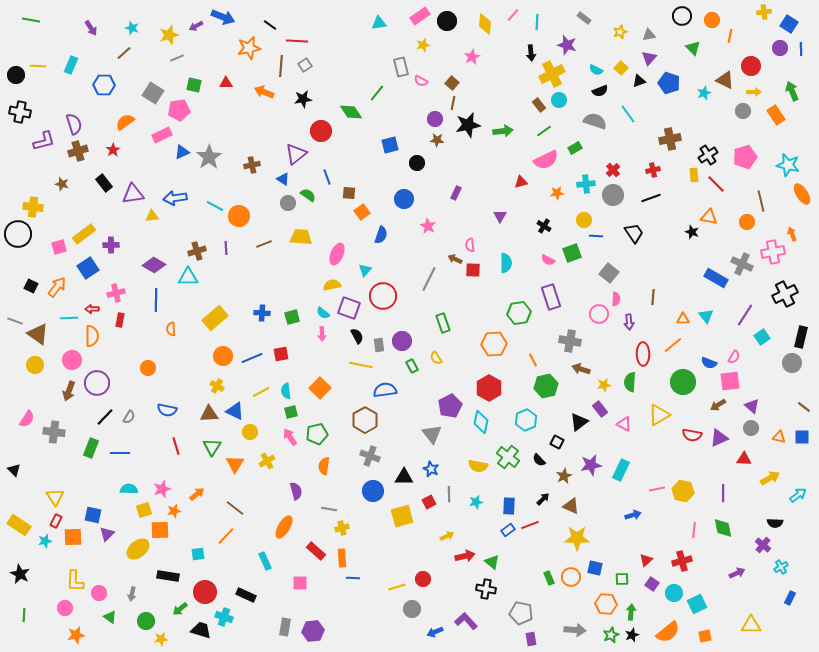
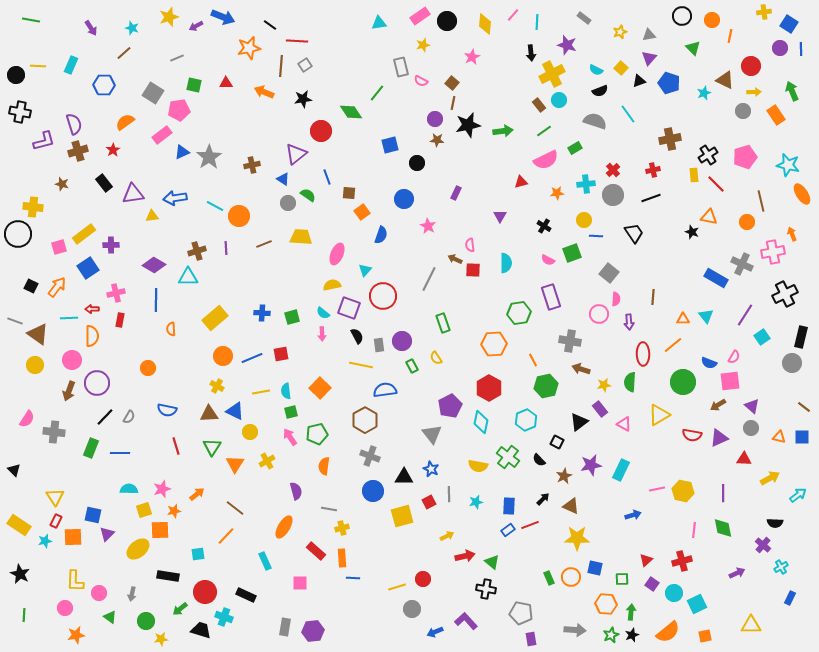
yellow star at (169, 35): moved 18 px up
pink rectangle at (162, 135): rotated 12 degrees counterclockwise
yellow line at (261, 392): rotated 18 degrees clockwise
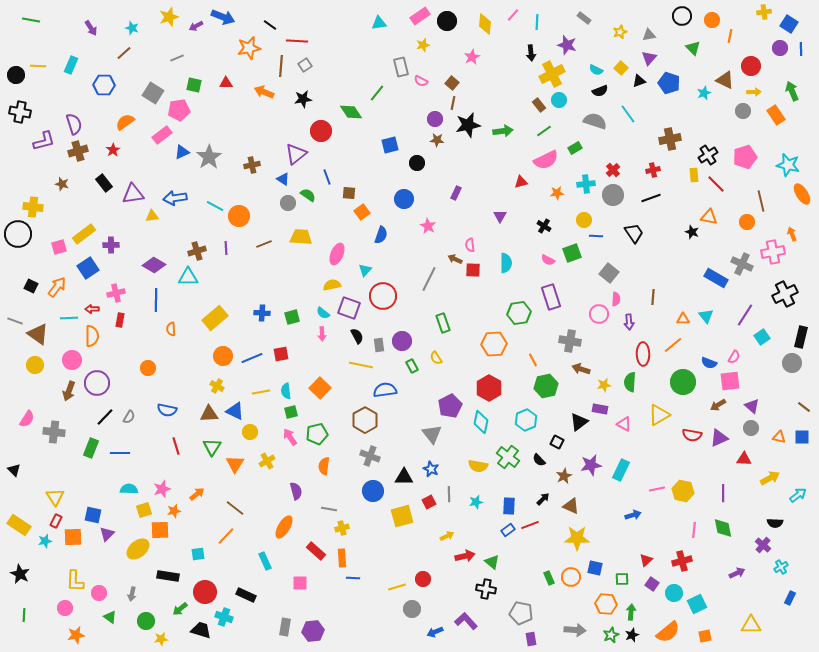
purple rectangle at (600, 409): rotated 42 degrees counterclockwise
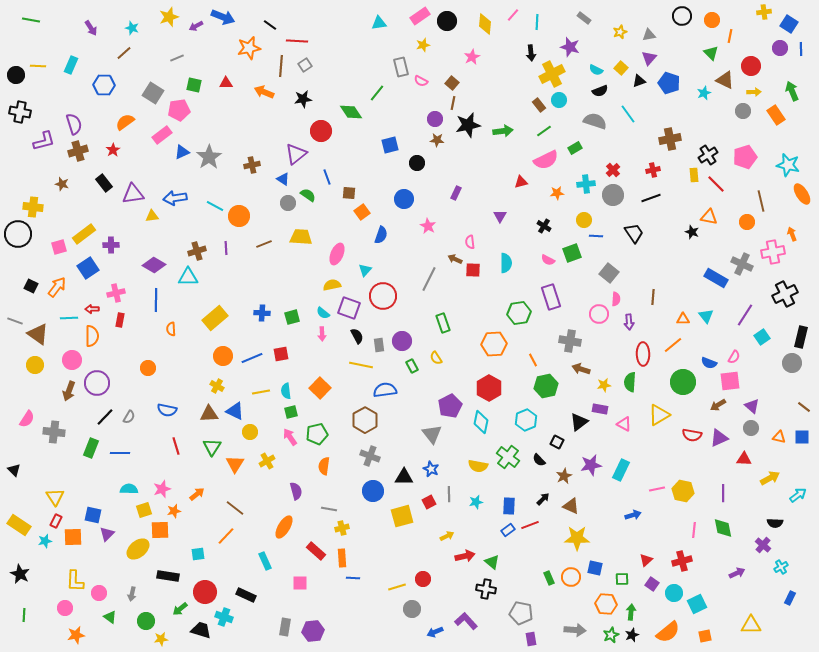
purple star at (567, 45): moved 3 px right, 2 px down
green triangle at (693, 48): moved 18 px right, 5 px down
pink semicircle at (470, 245): moved 3 px up
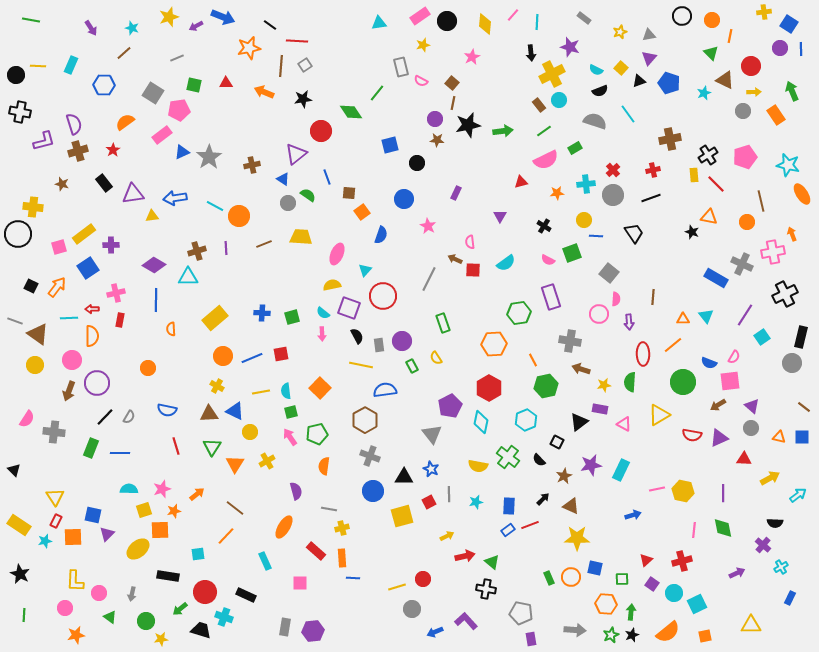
cyan semicircle at (506, 263): rotated 54 degrees clockwise
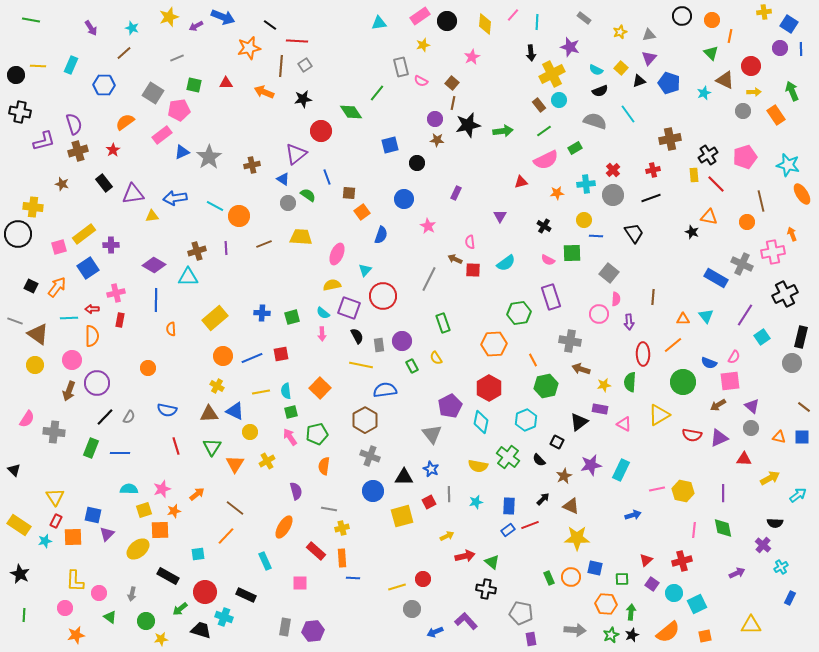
green square at (572, 253): rotated 18 degrees clockwise
black rectangle at (168, 576): rotated 20 degrees clockwise
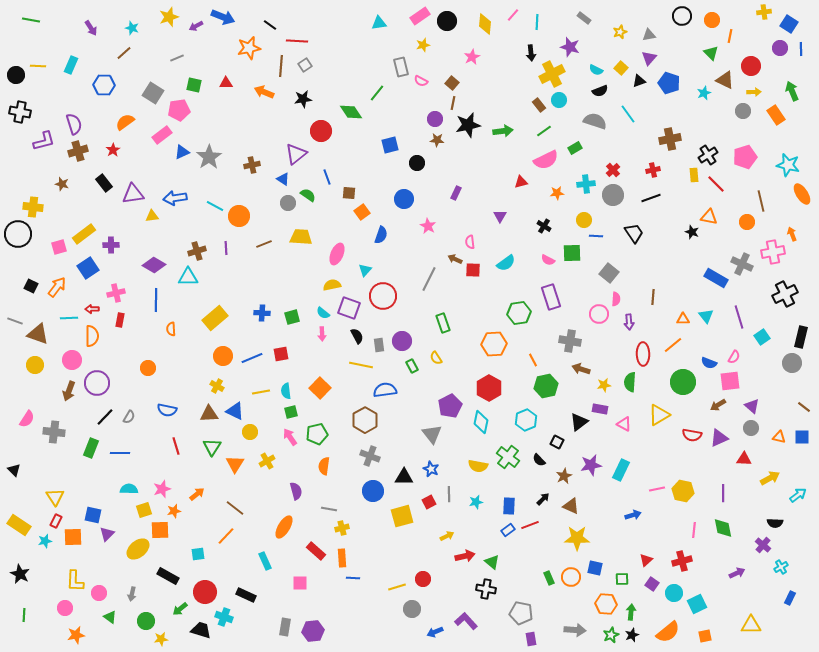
purple line at (745, 315): moved 6 px left, 2 px down; rotated 50 degrees counterclockwise
brown triangle at (38, 334): rotated 15 degrees counterclockwise
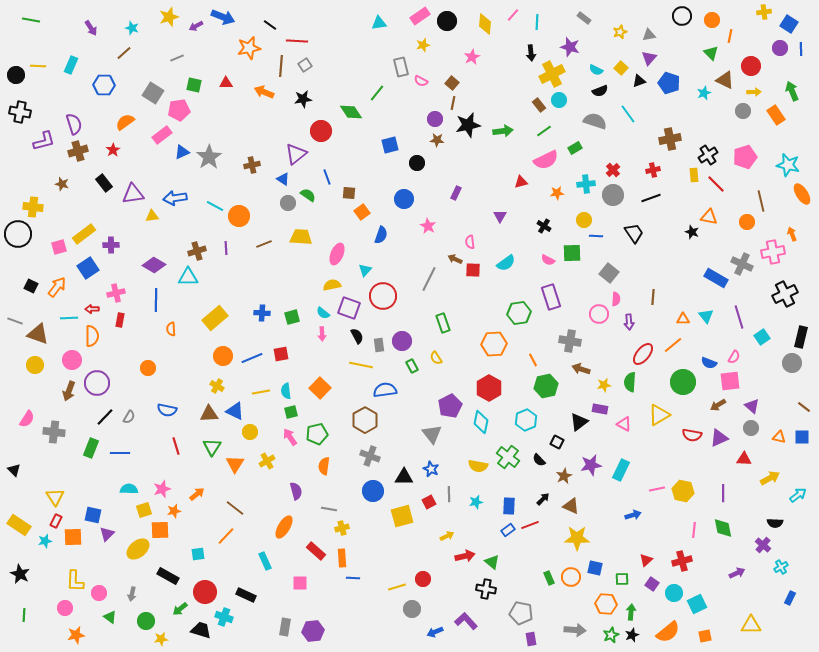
red ellipse at (643, 354): rotated 40 degrees clockwise
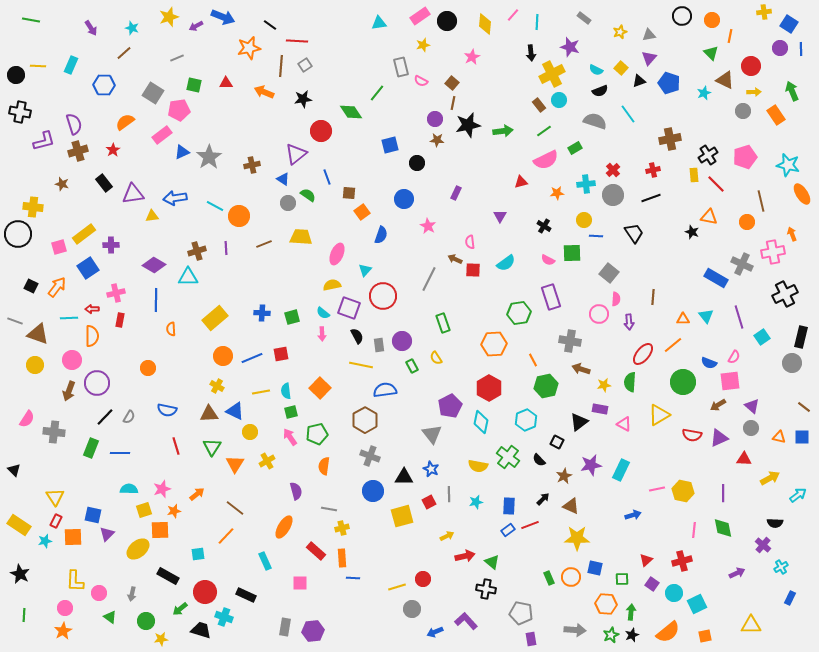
orange star at (76, 635): moved 13 px left, 4 px up; rotated 18 degrees counterclockwise
